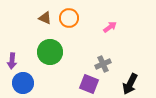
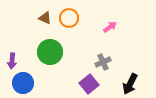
gray cross: moved 2 px up
purple square: rotated 30 degrees clockwise
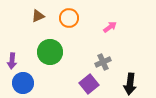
brown triangle: moved 7 px left, 2 px up; rotated 48 degrees counterclockwise
black arrow: rotated 20 degrees counterclockwise
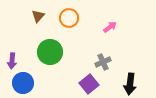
brown triangle: rotated 24 degrees counterclockwise
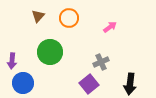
gray cross: moved 2 px left
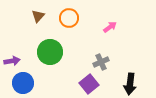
purple arrow: rotated 105 degrees counterclockwise
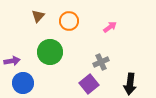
orange circle: moved 3 px down
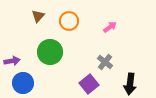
gray cross: moved 4 px right; rotated 28 degrees counterclockwise
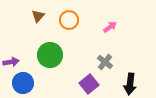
orange circle: moved 1 px up
green circle: moved 3 px down
purple arrow: moved 1 px left, 1 px down
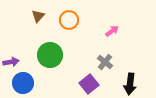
pink arrow: moved 2 px right, 4 px down
